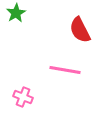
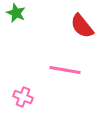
green star: rotated 18 degrees counterclockwise
red semicircle: moved 2 px right, 4 px up; rotated 12 degrees counterclockwise
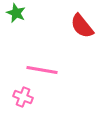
pink line: moved 23 px left
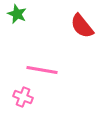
green star: moved 1 px right, 1 px down
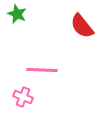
pink line: rotated 8 degrees counterclockwise
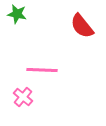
green star: rotated 12 degrees counterclockwise
pink cross: rotated 18 degrees clockwise
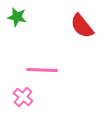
green star: moved 3 px down
